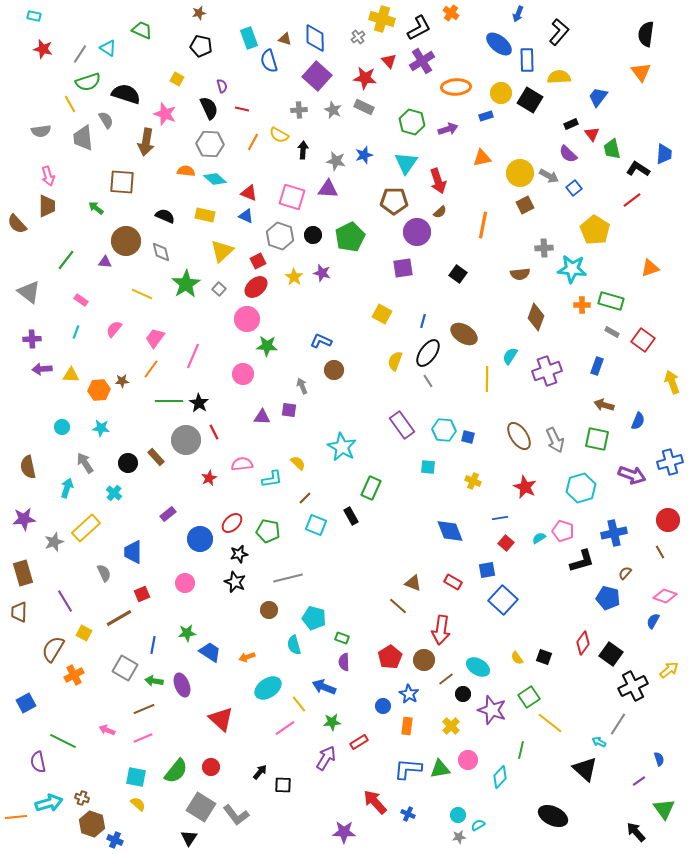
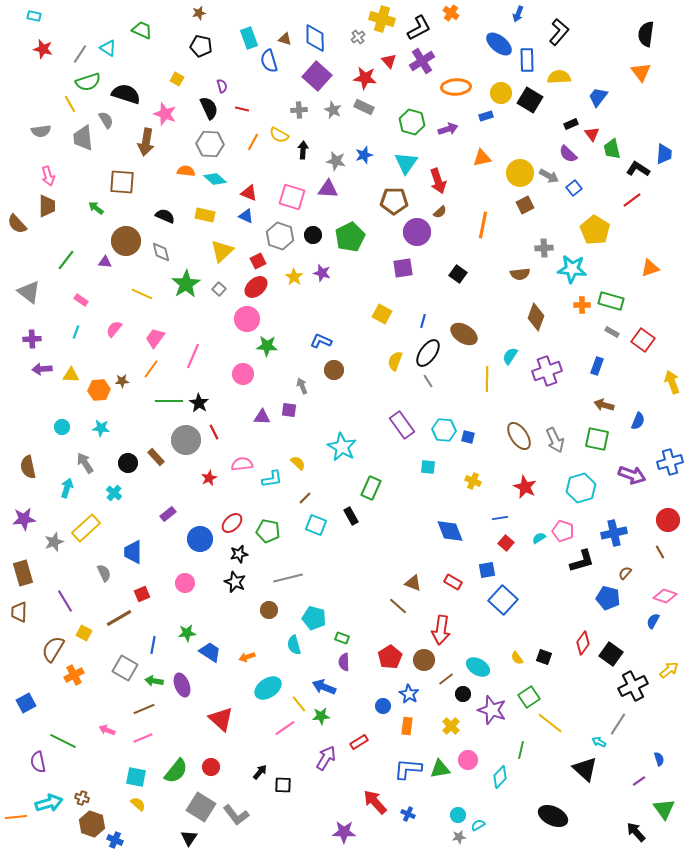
green star at (332, 722): moved 11 px left, 6 px up
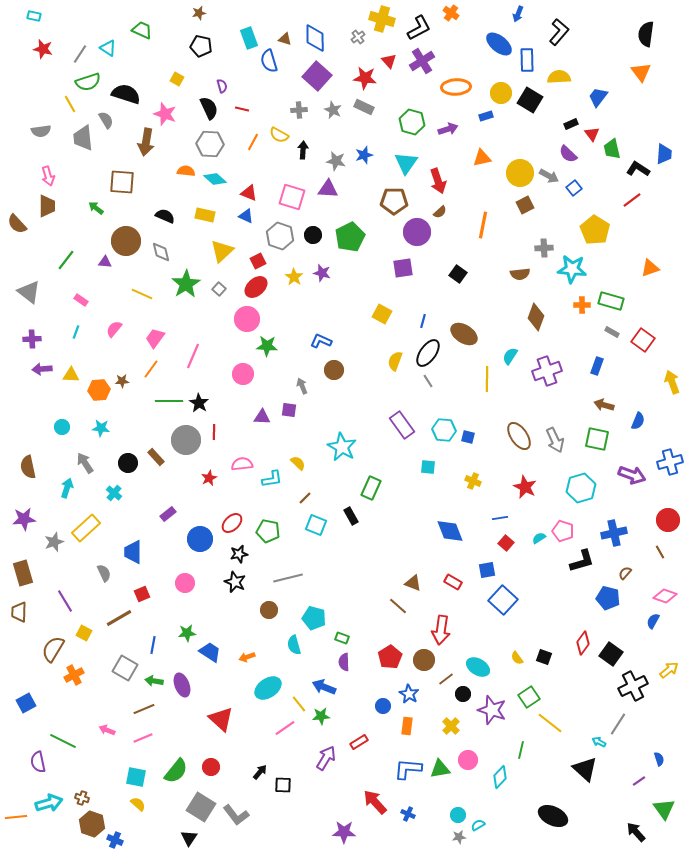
red line at (214, 432): rotated 28 degrees clockwise
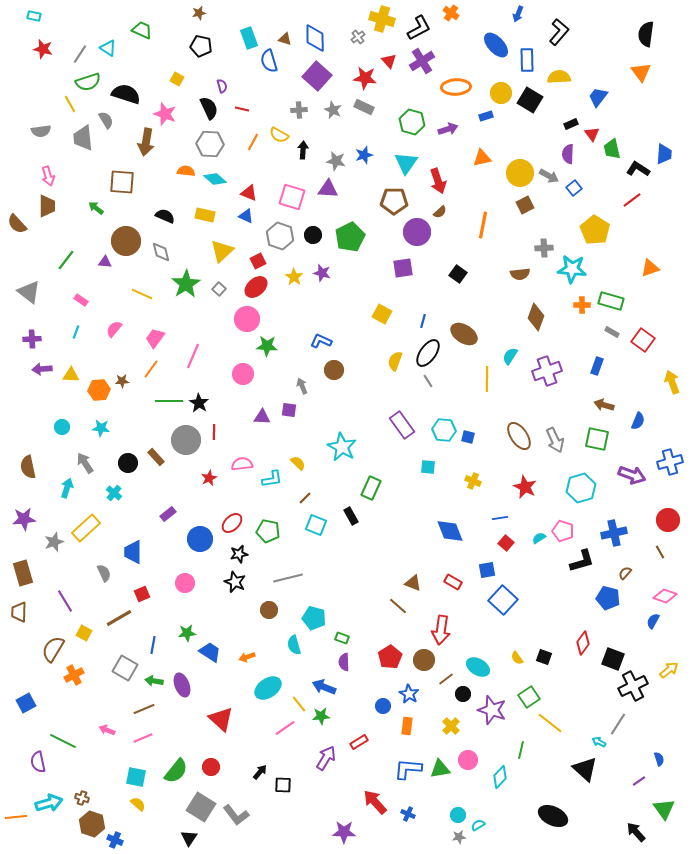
blue ellipse at (499, 44): moved 3 px left, 1 px down; rotated 8 degrees clockwise
purple semicircle at (568, 154): rotated 48 degrees clockwise
black square at (611, 654): moved 2 px right, 5 px down; rotated 15 degrees counterclockwise
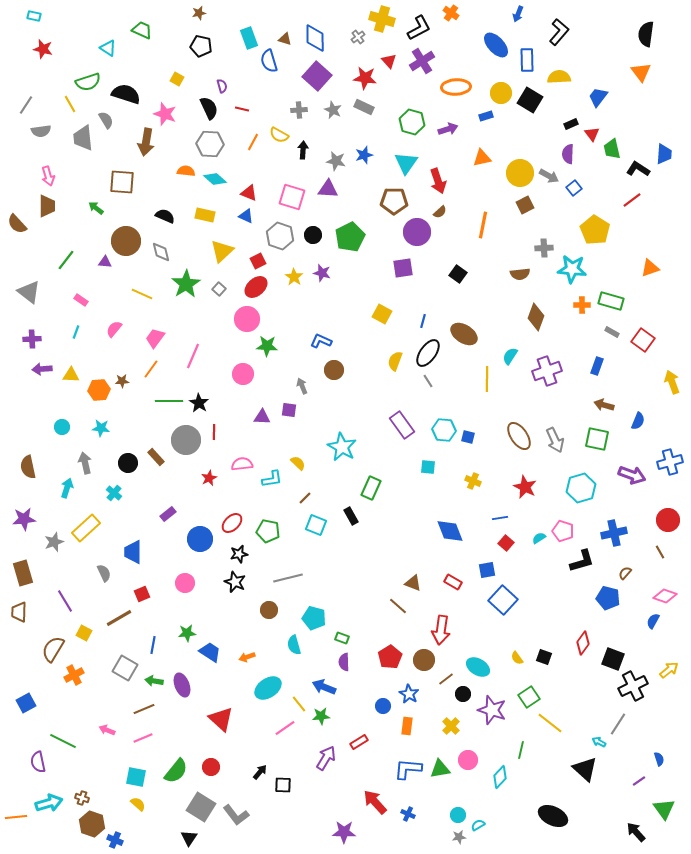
gray line at (80, 54): moved 54 px left, 51 px down
gray arrow at (85, 463): rotated 20 degrees clockwise
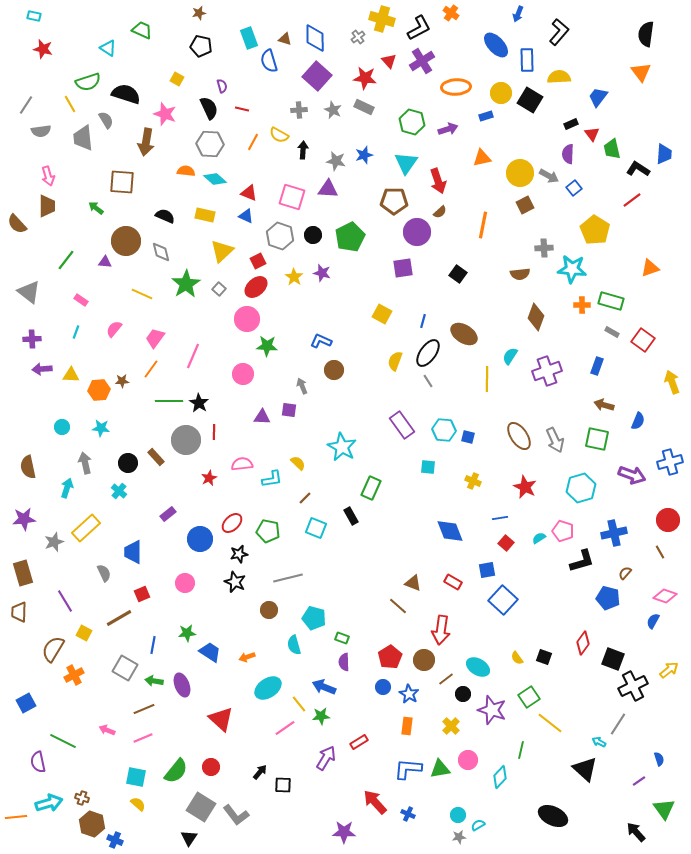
cyan cross at (114, 493): moved 5 px right, 2 px up
cyan square at (316, 525): moved 3 px down
blue circle at (383, 706): moved 19 px up
